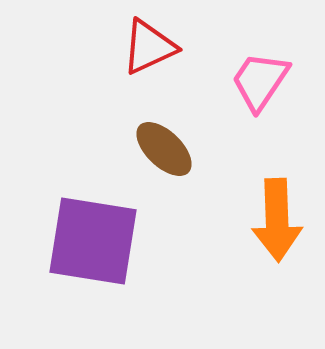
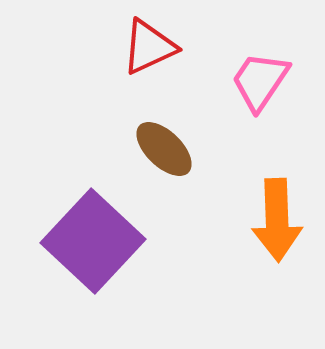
purple square: rotated 34 degrees clockwise
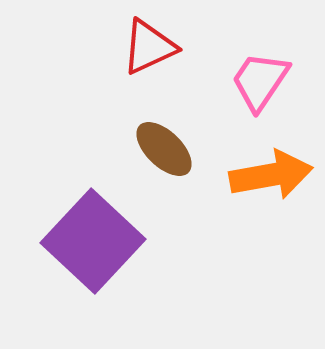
orange arrow: moved 6 px left, 45 px up; rotated 98 degrees counterclockwise
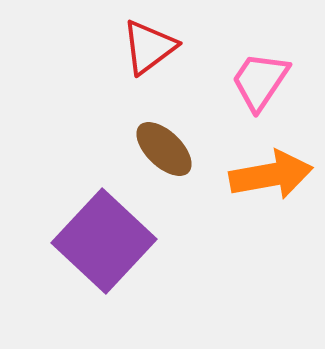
red triangle: rotated 12 degrees counterclockwise
purple square: moved 11 px right
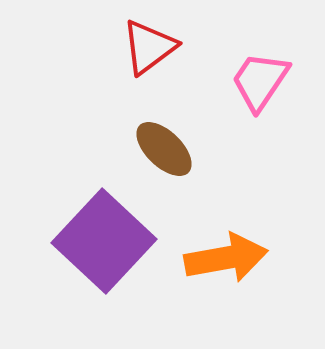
orange arrow: moved 45 px left, 83 px down
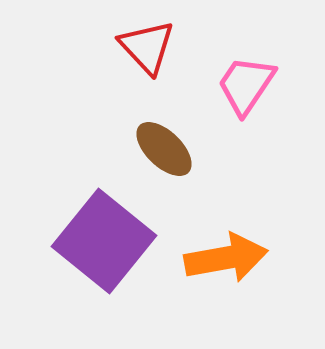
red triangle: moved 2 px left; rotated 36 degrees counterclockwise
pink trapezoid: moved 14 px left, 4 px down
purple square: rotated 4 degrees counterclockwise
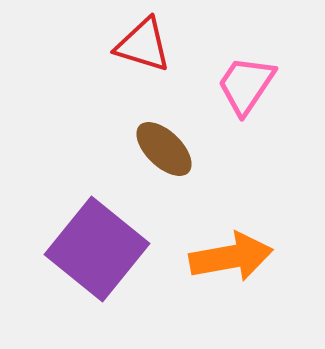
red triangle: moved 4 px left, 2 px up; rotated 30 degrees counterclockwise
purple square: moved 7 px left, 8 px down
orange arrow: moved 5 px right, 1 px up
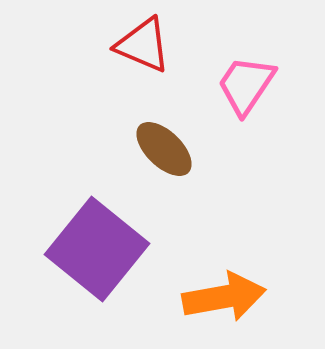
red triangle: rotated 6 degrees clockwise
orange arrow: moved 7 px left, 40 px down
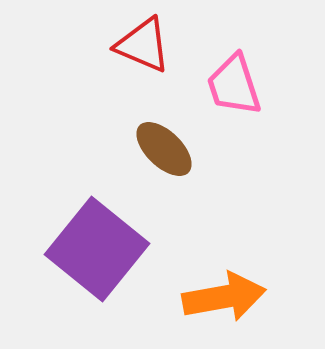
pink trapezoid: moved 12 px left; rotated 52 degrees counterclockwise
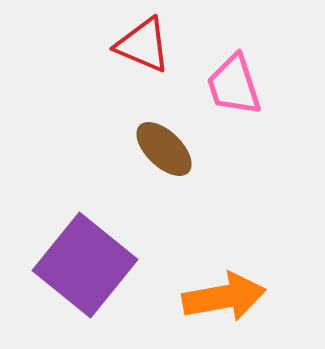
purple square: moved 12 px left, 16 px down
